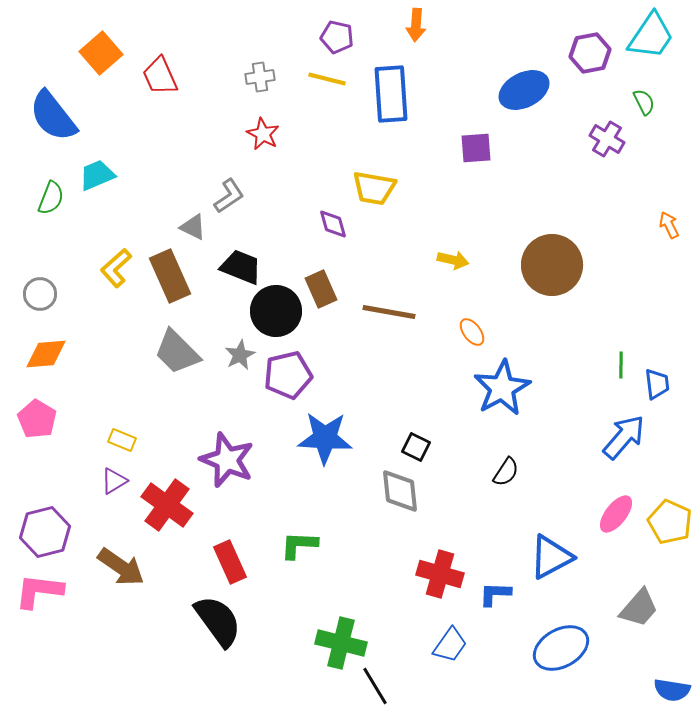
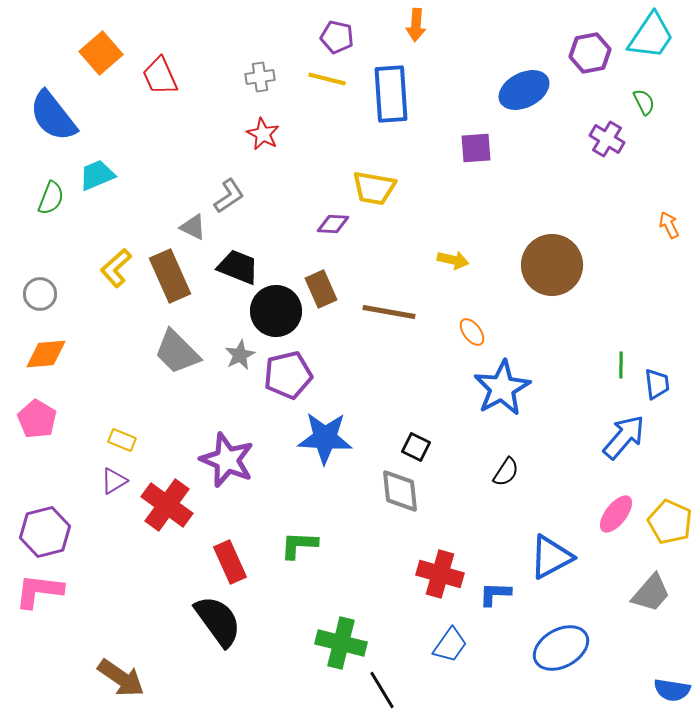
purple diamond at (333, 224): rotated 72 degrees counterclockwise
black trapezoid at (241, 267): moved 3 px left
brown arrow at (121, 567): moved 111 px down
gray trapezoid at (639, 608): moved 12 px right, 15 px up
black line at (375, 686): moved 7 px right, 4 px down
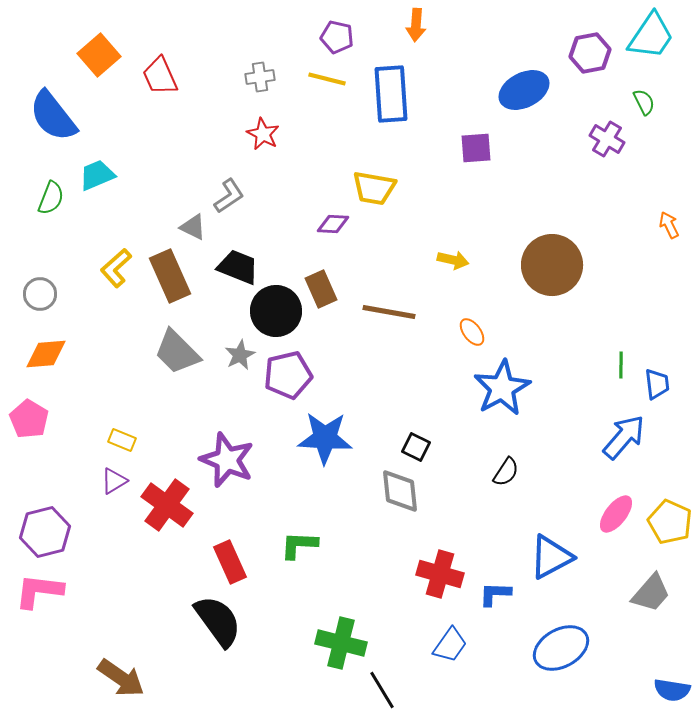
orange square at (101, 53): moved 2 px left, 2 px down
pink pentagon at (37, 419): moved 8 px left
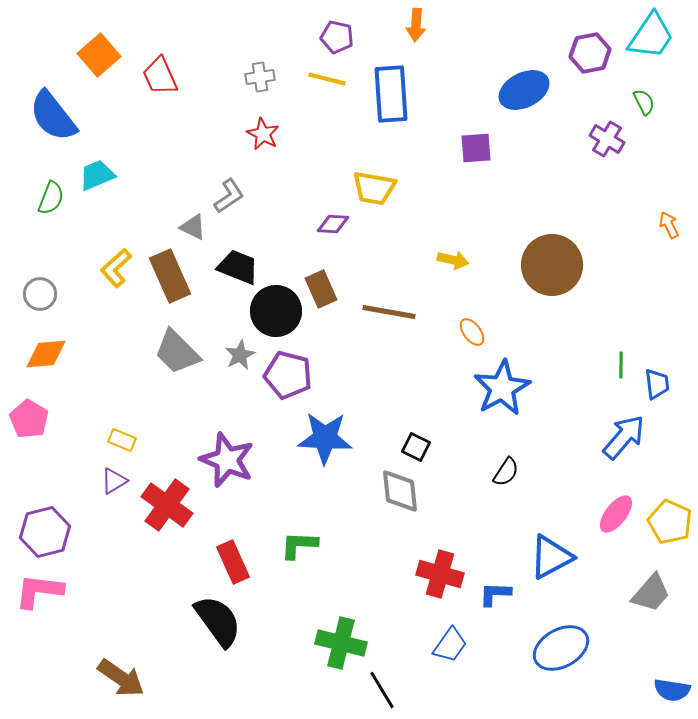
purple pentagon at (288, 375): rotated 27 degrees clockwise
red rectangle at (230, 562): moved 3 px right
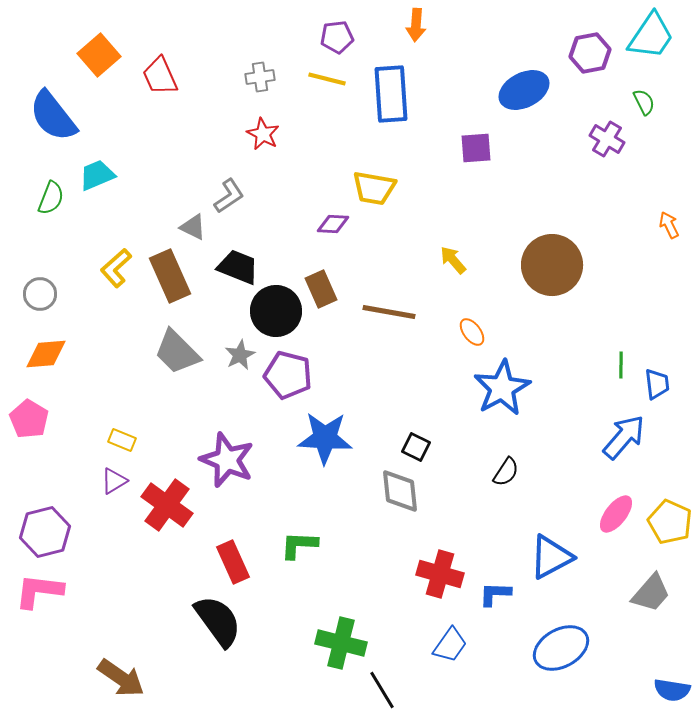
purple pentagon at (337, 37): rotated 20 degrees counterclockwise
yellow arrow at (453, 260): rotated 144 degrees counterclockwise
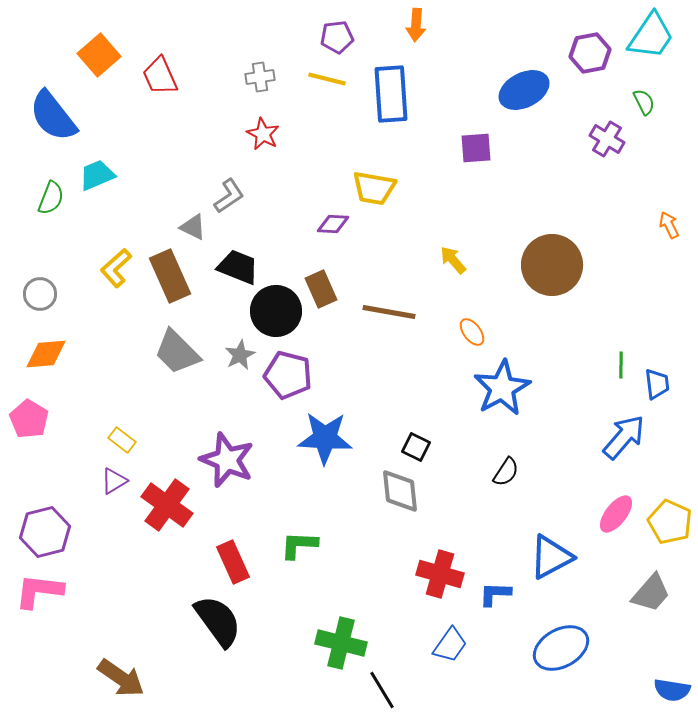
yellow rectangle at (122, 440): rotated 16 degrees clockwise
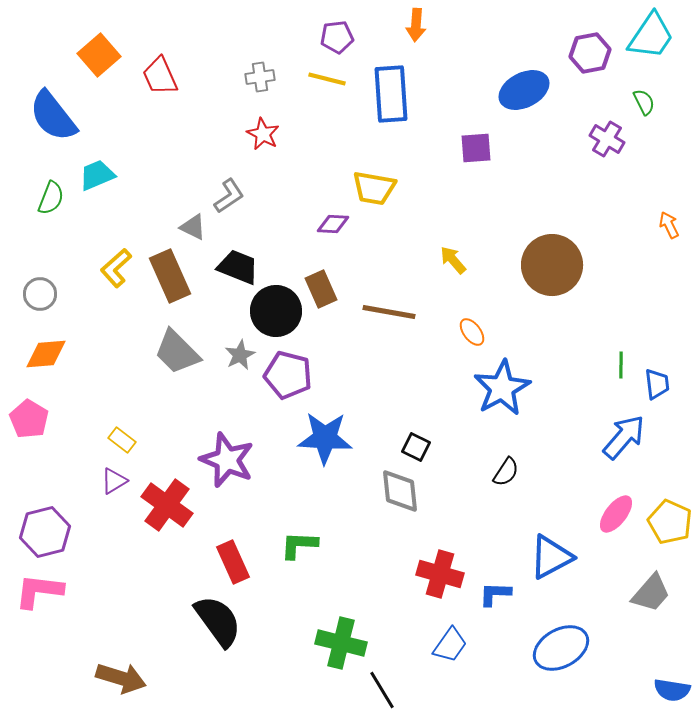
brown arrow at (121, 678): rotated 18 degrees counterclockwise
